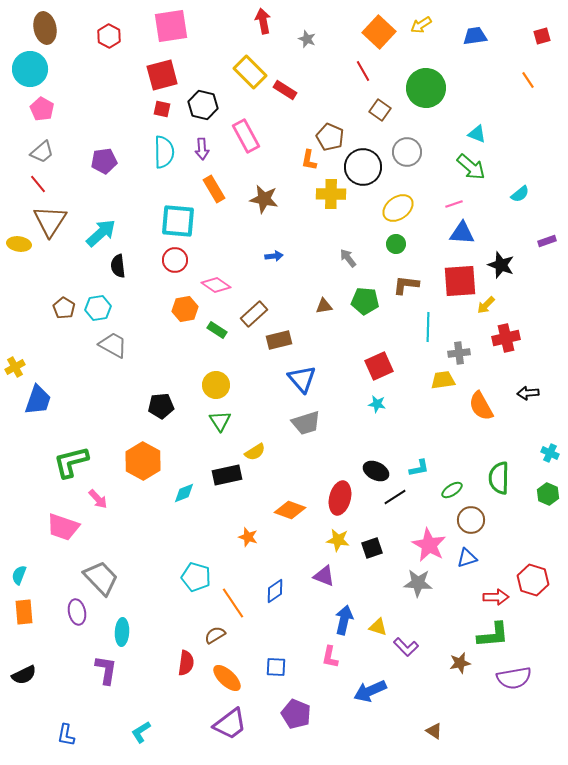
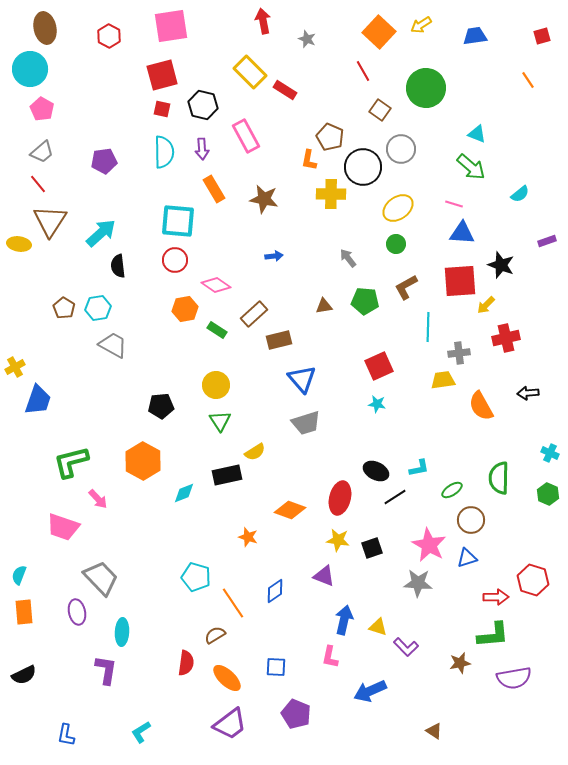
gray circle at (407, 152): moved 6 px left, 3 px up
pink line at (454, 204): rotated 36 degrees clockwise
brown L-shape at (406, 285): moved 2 px down; rotated 36 degrees counterclockwise
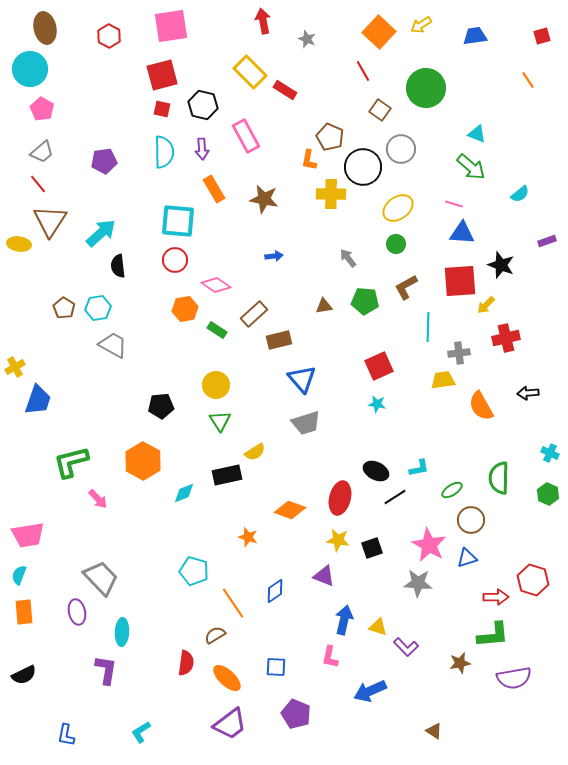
pink trapezoid at (63, 527): moved 35 px left, 8 px down; rotated 28 degrees counterclockwise
cyan pentagon at (196, 577): moved 2 px left, 6 px up
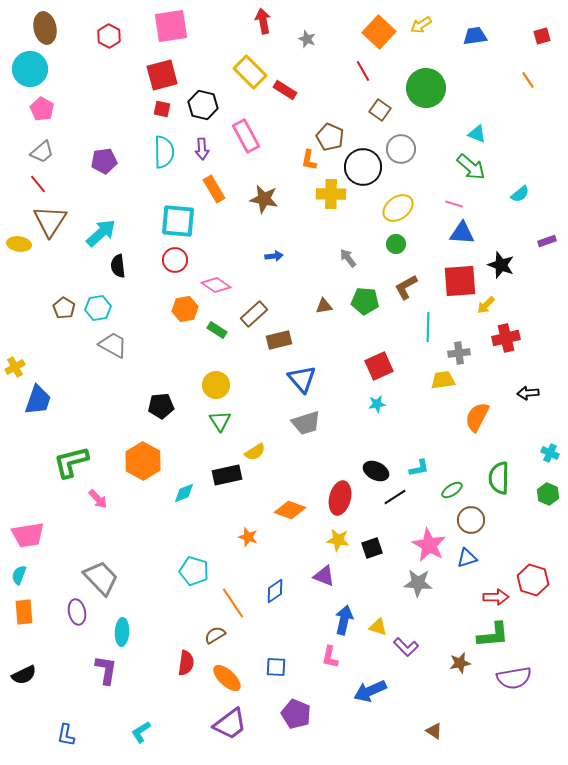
cyan star at (377, 404): rotated 18 degrees counterclockwise
orange semicircle at (481, 406): moved 4 px left, 11 px down; rotated 56 degrees clockwise
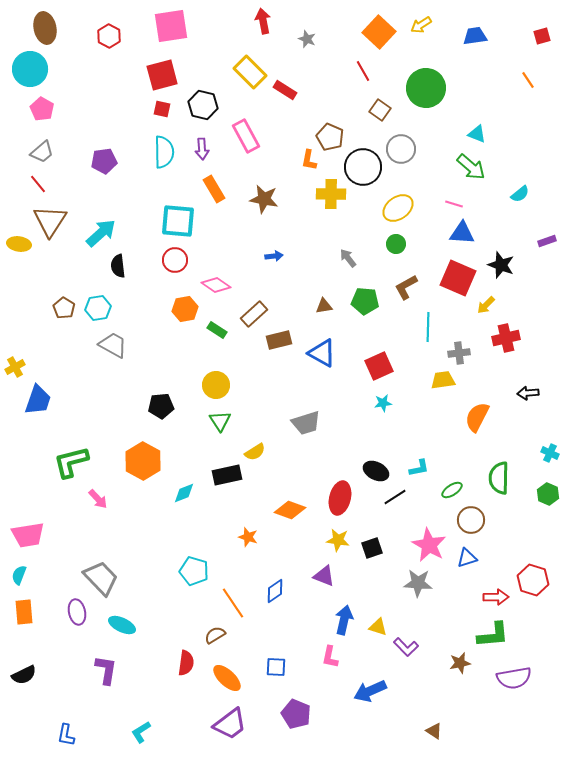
red square at (460, 281): moved 2 px left, 3 px up; rotated 27 degrees clockwise
blue triangle at (302, 379): moved 20 px right, 26 px up; rotated 20 degrees counterclockwise
cyan star at (377, 404): moved 6 px right, 1 px up
cyan ellipse at (122, 632): moved 7 px up; rotated 68 degrees counterclockwise
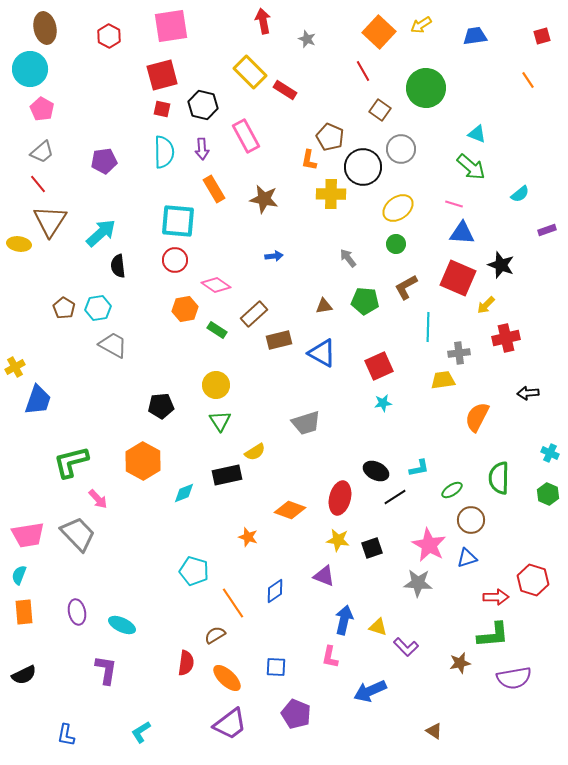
purple rectangle at (547, 241): moved 11 px up
gray trapezoid at (101, 578): moved 23 px left, 44 px up
